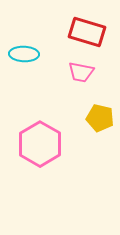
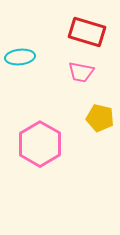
cyan ellipse: moved 4 px left, 3 px down; rotated 8 degrees counterclockwise
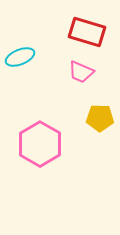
cyan ellipse: rotated 16 degrees counterclockwise
pink trapezoid: rotated 12 degrees clockwise
yellow pentagon: rotated 12 degrees counterclockwise
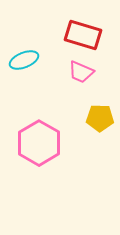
red rectangle: moved 4 px left, 3 px down
cyan ellipse: moved 4 px right, 3 px down
pink hexagon: moved 1 px left, 1 px up
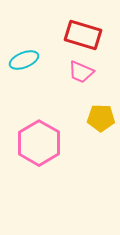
yellow pentagon: moved 1 px right
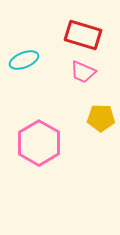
pink trapezoid: moved 2 px right
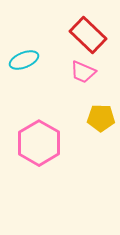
red rectangle: moved 5 px right; rotated 27 degrees clockwise
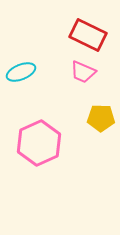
red rectangle: rotated 18 degrees counterclockwise
cyan ellipse: moved 3 px left, 12 px down
pink hexagon: rotated 6 degrees clockwise
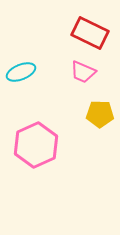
red rectangle: moved 2 px right, 2 px up
yellow pentagon: moved 1 px left, 4 px up
pink hexagon: moved 3 px left, 2 px down
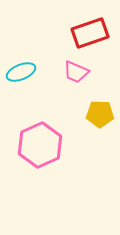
red rectangle: rotated 45 degrees counterclockwise
pink trapezoid: moved 7 px left
pink hexagon: moved 4 px right
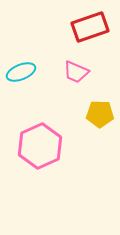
red rectangle: moved 6 px up
pink hexagon: moved 1 px down
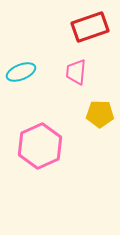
pink trapezoid: rotated 72 degrees clockwise
